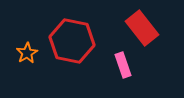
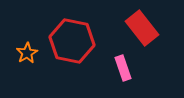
pink rectangle: moved 3 px down
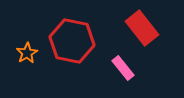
pink rectangle: rotated 20 degrees counterclockwise
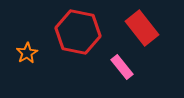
red hexagon: moved 6 px right, 9 px up
pink rectangle: moved 1 px left, 1 px up
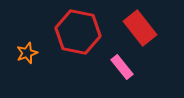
red rectangle: moved 2 px left
orange star: rotated 10 degrees clockwise
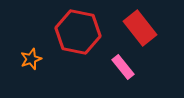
orange star: moved 4 px right, 6 px down
pink rectangle: moved 1 px right
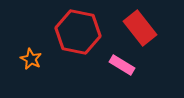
orange star: rotated 25 degrees counterclockwise
pink rectangle: moved 1 px left, 2 px up; rotated 20 degrees counterclockwise
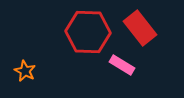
red hexagon: moved 10 px right; rotated 9 degrees counterclockwise
orange star: moved 6 px left, 12 px down
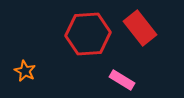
red hexagon: moved 2 px down; rotated 6 degrees counterclockwise
pink rectangle: moved 15 px down
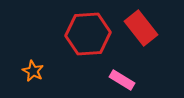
red rectangle: moved 1 px right
orange star: moved 8 px right
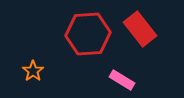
red rectangle: moved 1 px left, 1 px down
orange star: rotated 10 degrees clockwise
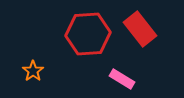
pink rectangle: moved 1 px up
